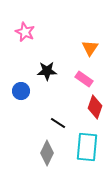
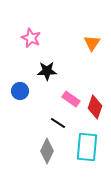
pink star: moved 6 px right, 6 px down
orange triangle: moved 2 px right, 5 px up
pink rectangle: moved 13 px left, 20 px down
blue circle: moved 1 px left
gray diamond: moved 2 px up
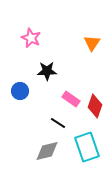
red diamond: moved 1 px up
cyan rectangle: rotated 24 degrees counterclockwise
gray diamond: rotated 50 degrees clockwise
